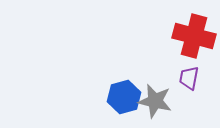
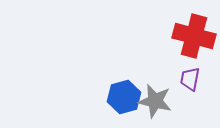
purple trapezoid: moved 1 px right, 1 px down
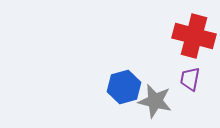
blue hexagon: moved 10 px up
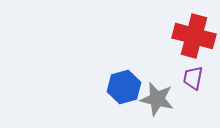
purple trapezoid: moved 3 px right, 1 px up
gray star: moved 2 px right, 2 px up
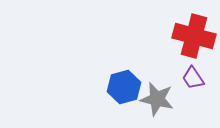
purple trapezoid: rotated 45 degrees counterclockwise
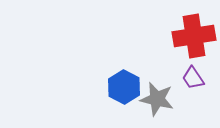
red cross: rotated 24 degrees counterclockwise
blue hexagon: rotated 16 degrees counterclockwise
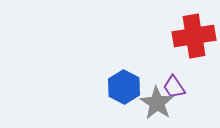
purple trapezoid: moved 19 px left, 9 px down
gray star: moved 4 px down; rotated 20 degrees clockwise
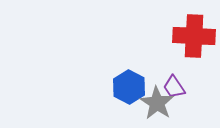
red cross: rotated 12 degrees clockwise
blue hexagon: moved 5 px right
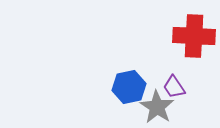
blue hexagon: rotated 20 degrees clockwise
gray star: moved 4 px down
